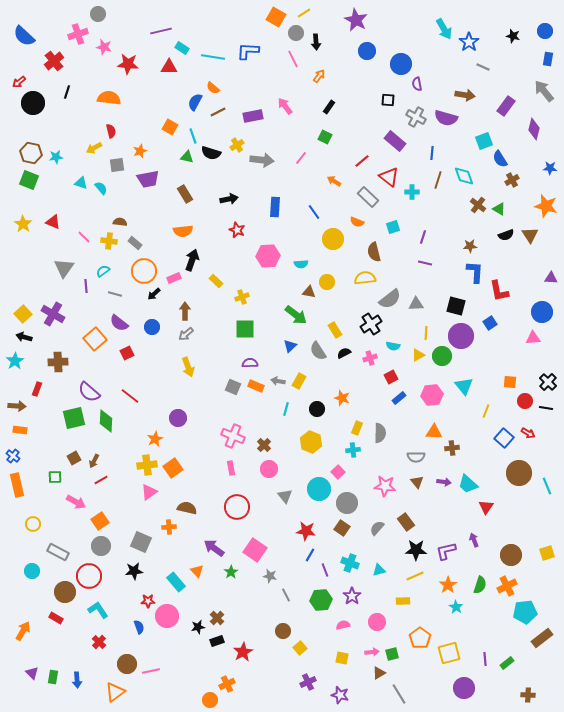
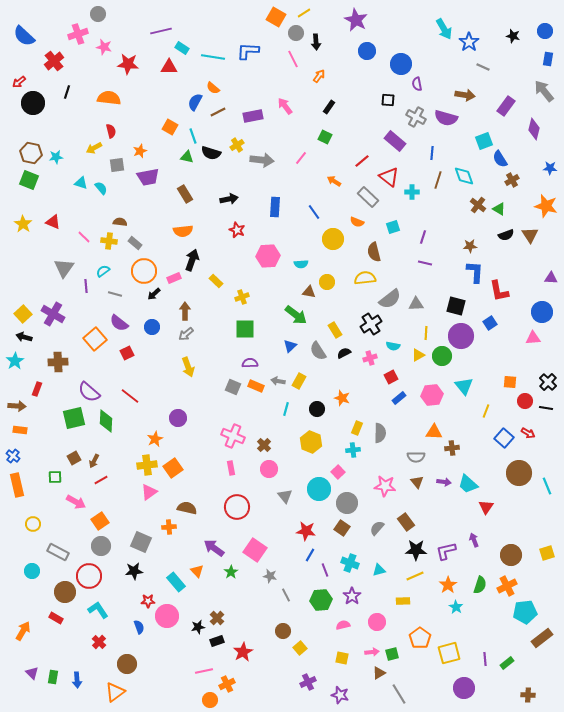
purple trapezoid at (148, 179): moved 2 px up
pink line at (151, 671): moved 53 px right
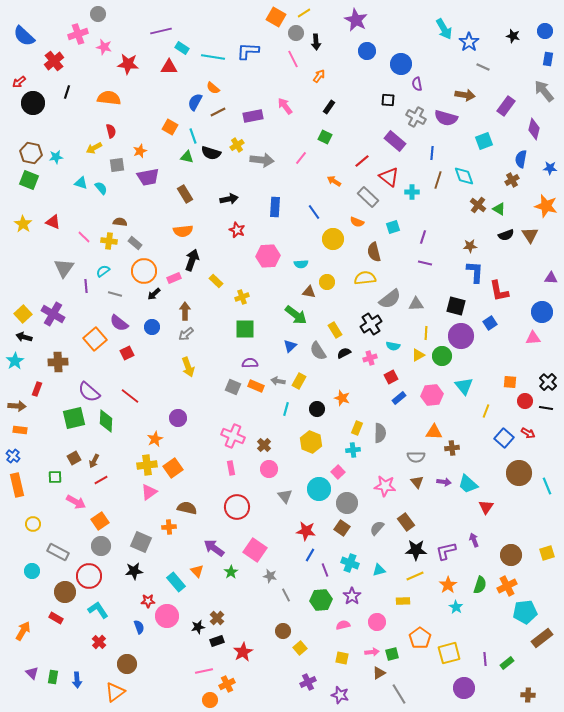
blue semicircle at (500, 159): moved 21 px right; rotated 42 degrees clockwise
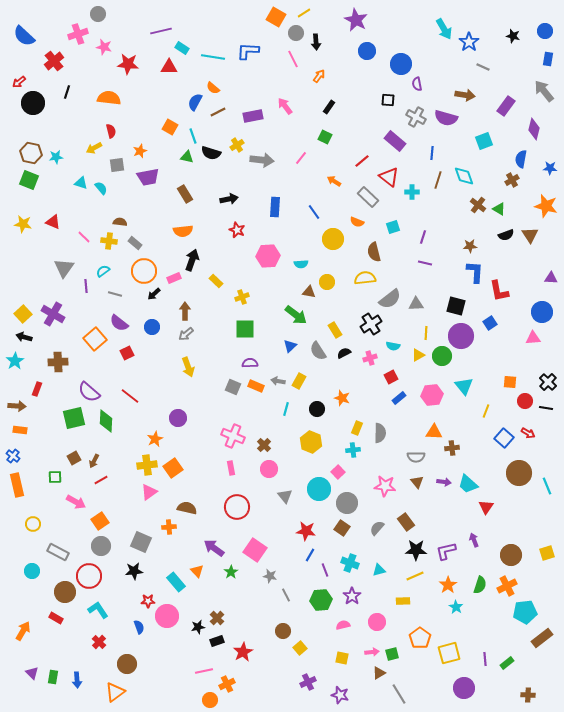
yellow star at (23, 224): rotated 24 degrees counterclockwise
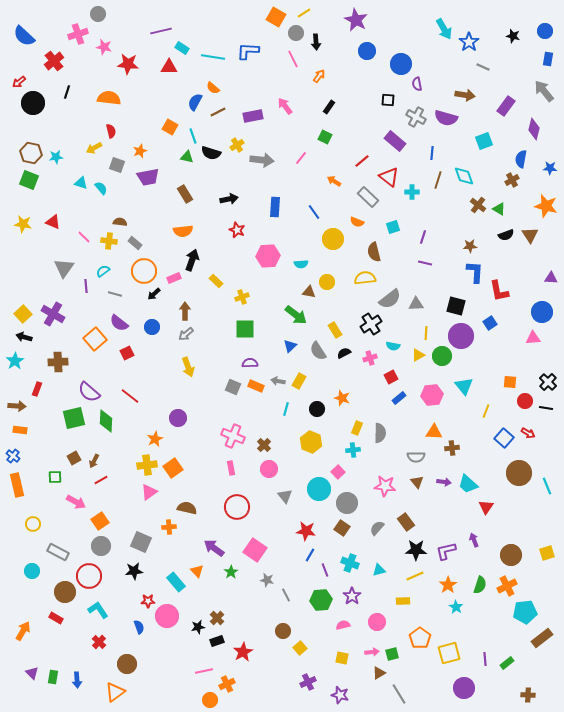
gray square at (117, 165): rotated 28 degrees clockwise
gray star at (270, 576): moved 3 px left, 4 px down
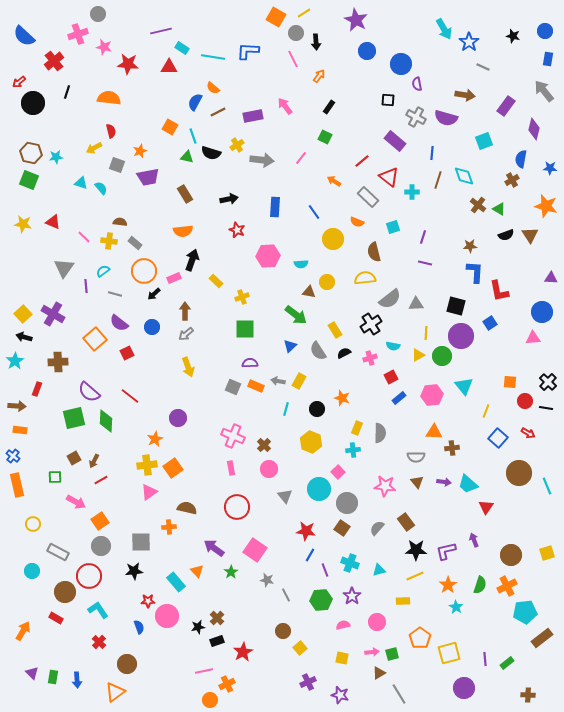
blue square at (504, 438): moved 6 px left
gray square at (141, 542): rotated 25 degrees counterclockwise
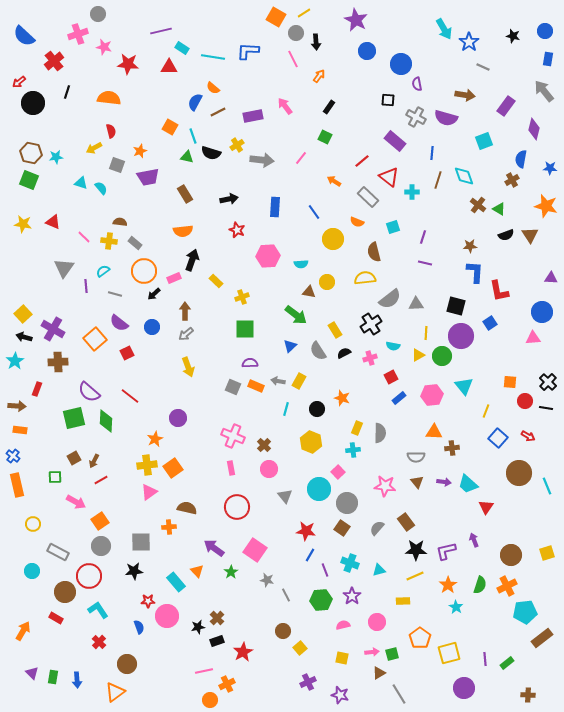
purple cross at (53, 314): moved 15 px down
red arrow at (528, 433): moved 3 px down
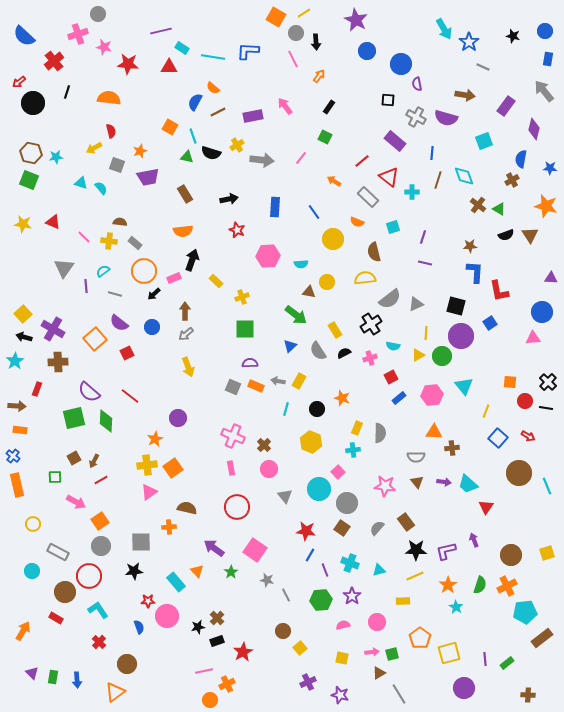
gray triangle at (416, 304): rotated 21 degrees counterclockwise
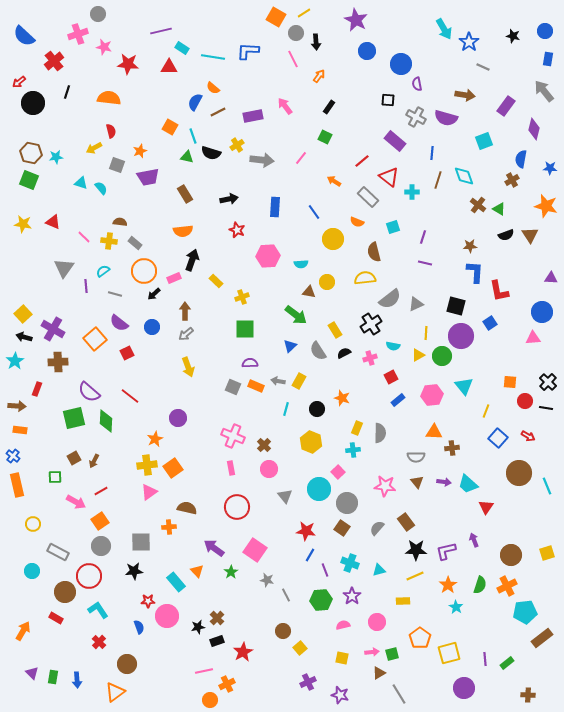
blue rectangle at (399, 398): moved 1 px left, 2 px down
red line at (101, 480): moved 11 px down
